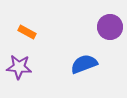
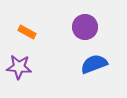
purple circle: moved 25 px left
blue semicircle: moved 10 px right
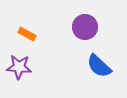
orange rectangle: moved 2 px down
blue semicircle: moved 5 px right, 2 px down; rotated 116 degrees counterclockwise
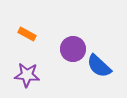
purple circle: moved 12 px left, 22 px down
purple star: moved 8 px right, 8 px down
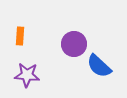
orange rectangle: moved 7 px left, 2 px down; rotated 66 degrees clockwise
purple circle: moved 1 px right, 5 px up
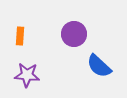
purple circle: moved 10 px up
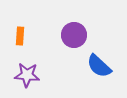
purple circle: moved 1 px down
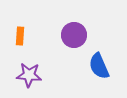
blue semicircle: rotated 24 degrees clockwise
purple star: moved 2 px right
